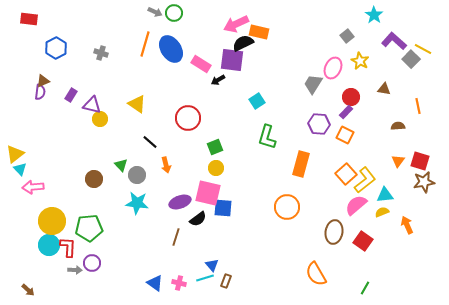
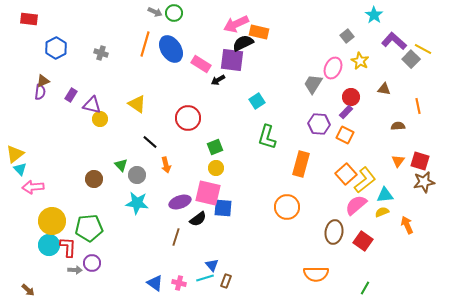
orange semicircle at (316, 274): rotated 60 degrees counterclockwise
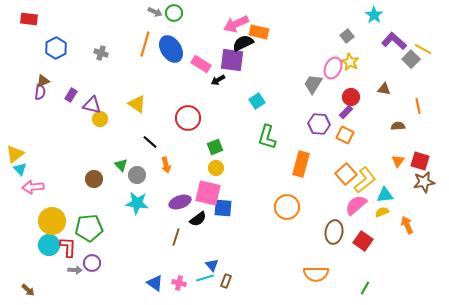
yellow star at (360, 61): moved 10 px left, 1 px down
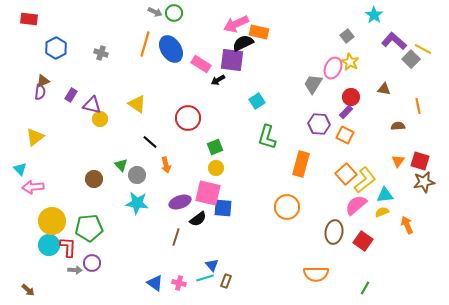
yellow triangle at (15, 154): moved 20 px right, 17 px up
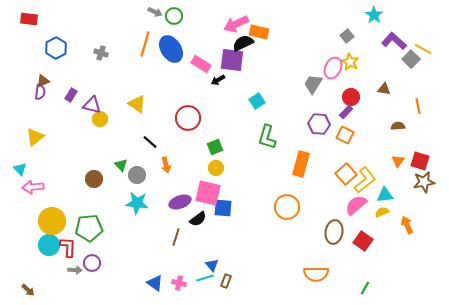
green circle at (174, 13): moved 3 px down
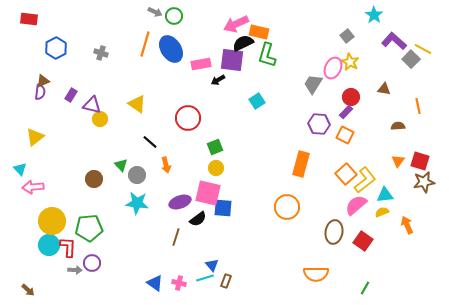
pink rectangle at (201, 64): rotated 42 degrees counterclockwise
green L-shape at (267, 137): moved 82 px up
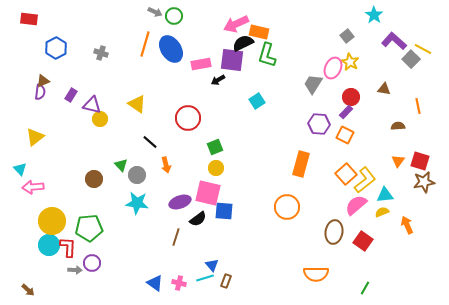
blue square at (223, 208): moved 1 px right, 3 px down
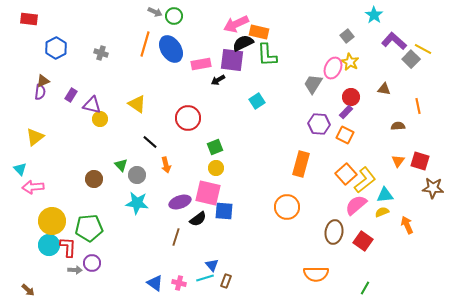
green L-shape at (267, 55): rotated 20 degrees counterclockwise
brown star at (424, 182): moved 9 px right, 6 px down; rotated 15 degrees clockwise
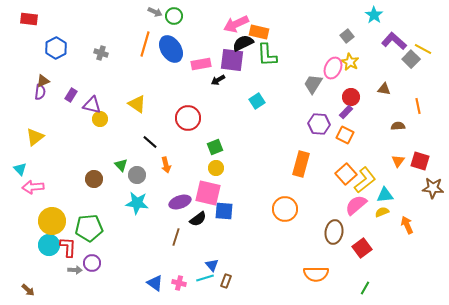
orange circle at (287, 207): moved 2 px left, 2 px down
red square at (363, 241): moved 1 px left, 7 px down; rotated 18 degrees clockwise
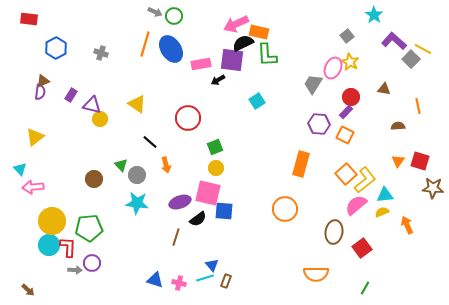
blue triangle at (155, 283): moved 3 px up; rotated 18 degrees counterclockwise
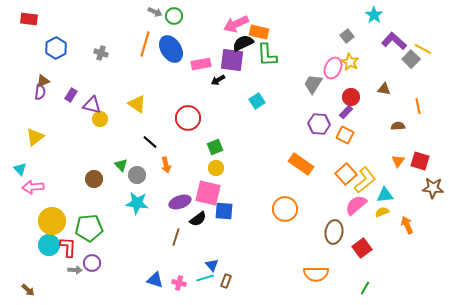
orange rectangle at (301, 164): rotated 70 degrees counterclockwise
